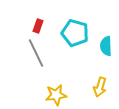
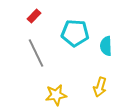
red rectangle: moved 4 px left, 10 px up; rotated 24 degrees clockwise
cyan pentagon: rotated 12 degrees counterclockwise
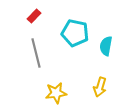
cyan pentagon: rotated 8 degrees clockwise
cyan semicircle: rotated 12 degrees clockwise
gray line: rotated 12 degrees clockwise
yellow star: moved 2 px up
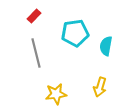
cyan pentagon: rotated 20 degrees counterclockwise
yellow star: moved 1 px down
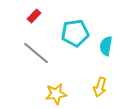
gray line: rotated 36 degrees counterclockwise
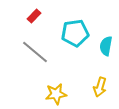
gray line: moved 1 px left, 1 px up
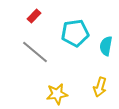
yellow star: moved 1 px right
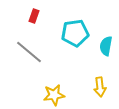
red rectangle: rotated 24 degrees counterclockwise
gray line: moved 6 px left
yellow arrow: rotated 24 degrees counterclockwise
yellow star: moved 3 px left, 1 px down
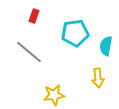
yellow arrow: moved 2 px left, 9 px up
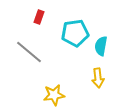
red rectangle: moved 5 px right, 1 px down
cyan semicircle: moved 5 px left
